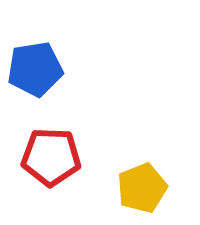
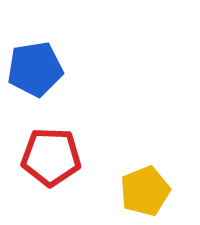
yellow pentagon: moved 3 px right, 3 px down
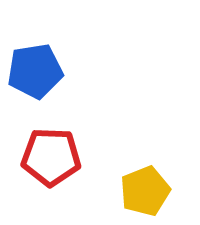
blue pentagon: moved 2 px down
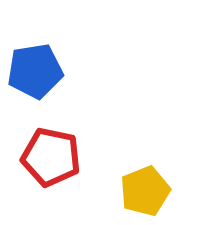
red pentagon: rotated 10 degrees clockwise
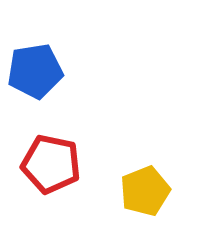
red pentagon: moved 7 px down
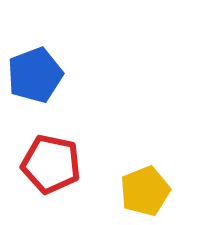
blue pentagon: moved 4 px down; rotated 12 degrees counterclockwise
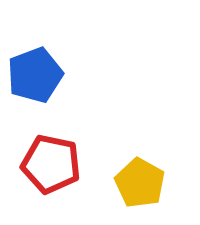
yellow pentagon: moved 5 px left, 8 px up; rotated 21 degrees counterclockwise
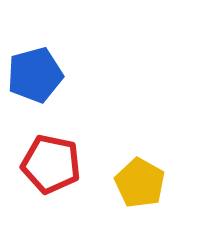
blue pentagon: rotated 6 degrees clockwise
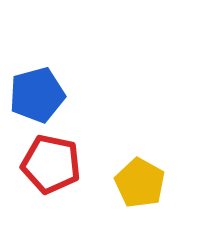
blue pentagon: moved 2 px right, 20 px down
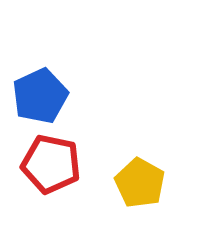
blue pentagon: moved 3 px right, 1 px down; rotated 10 degrees counterclockwise
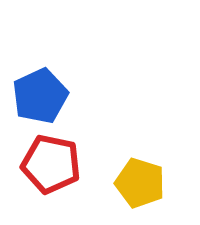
yellow pentagon: rotated 12 degrees counterclockwise
